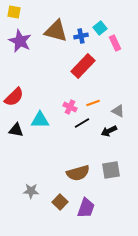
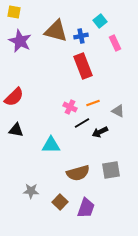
cyan square: moved 7 px up
red rectangle: rotated 65 degrees counterclockwise
cyan triangle: moved 11 px right, 25 px down
black arrow: moved 9 px left, 1 px down
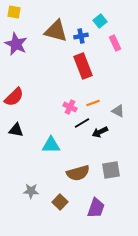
purple star: moved 4 px left, 3 px down
purple trapezoid: moved 10 px right
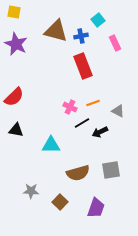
cyan square: moved 2 px left, 1 px up
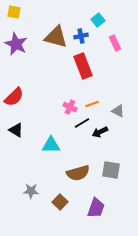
brown triangle: moved 6 px down
orange line: moved 1 px left, 1 px down
black triangle: rotated 21 degrees clockwise
gray square: rotated 18 degrees clockwise
